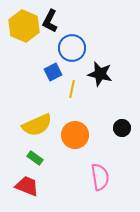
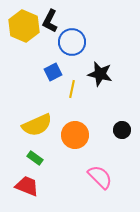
blue circle: moved 6 px up
black circle: moved 2 px down
pink semicircle: rotated 36 degrees counterclockwise
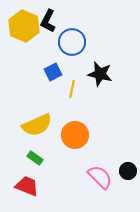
black L-shape: moved 2 px left
black circle: moved 6 px right, 41 px down
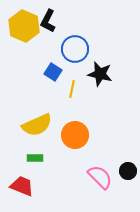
blue circle: moved 3 px right, 7 px down
blue square: rotated 30 degrees counterclockwise
green rectangle: rotated 35 degrees counterclockwise
red trapezoid: moved 5 px left
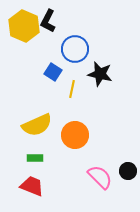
red trapezoid: moved 10 px right
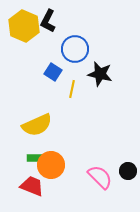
orange circle: moved 24 px left, 30 px down
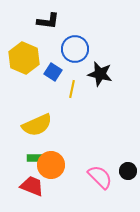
black L-shape: rotated 110 degrees counterclockwise
yellow hexagon: moved 32 px down
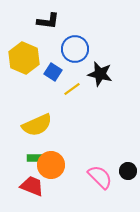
yellow line: rotated 42 degrees clockwise
